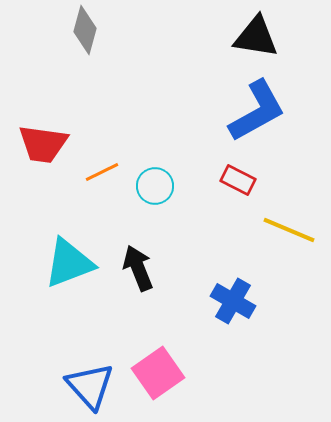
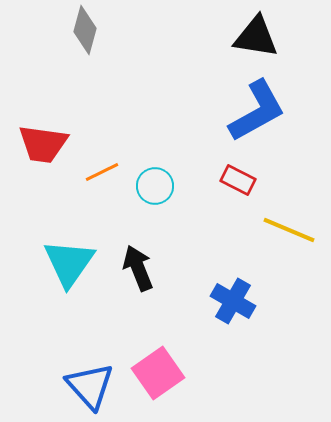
cyan triangle: rotated 34 degrees counterclockwise
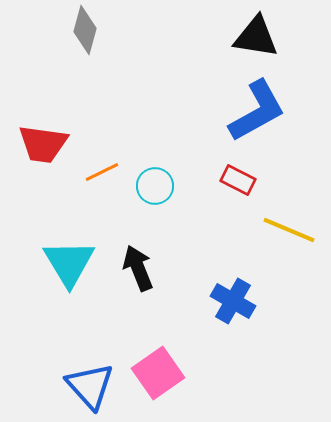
cyan triangle: rotated 6 degrees counterclockwise
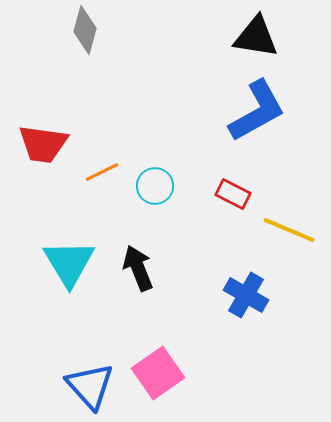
red rectangle: moved 5 px left, 14 px down
blue cross: moved 13 px right, 6 px up
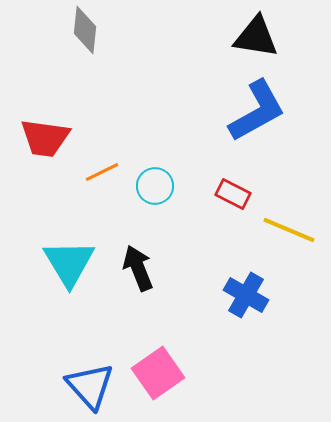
gray diamond: rotated 9 degrees counterclockwise
red trapezoid: moved 2 px right, 6 px up
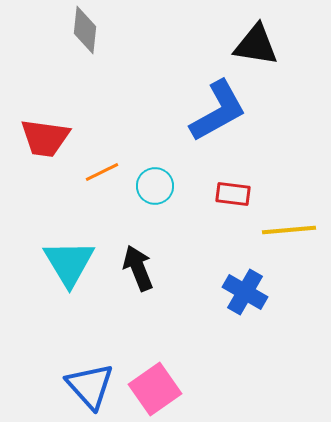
black triangle: moved 8 px down
blue L-shape: moved 39 px left
red rectangle: rotated 20 degrees counterclockwise
yellow line: rotated 28 degrees counterclockwise
blue cross: moved 1 px left, 3 px up
pink square: moved 3 px left, 16 px down
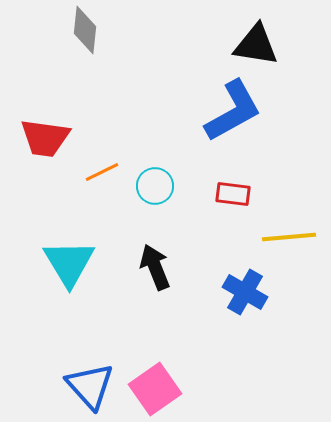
blue L-shape: moved 15 px right
yellow line: moved 7 px down
black arrow: moved 17 px right, 1 px up
